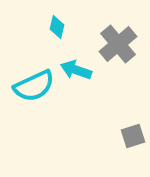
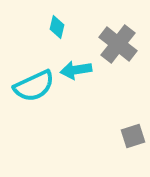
gray cross: rotated 12 degrees counterclockwise
cyan arrow: rotated 28 degrees counterclockwise
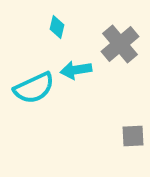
gray cross: moved 2 px right; rotated 12 degrees clockwise
cyan semicircle: moved 2 px down
gray square: rotated 15 degrees clockwise
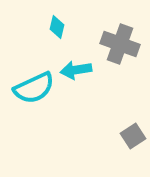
gray cross: rotated 30 degrees counterclockwise
gray square: rotated 30 degrees counterclockwise
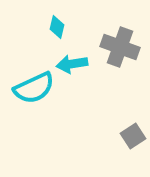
gray cross: moved 3 px down
cyan arrow: moved 4 px left, 6 px up
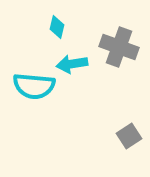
gray cross: moved 1 px left
cyan semicircle: moved 2 px up; rotated 30 degrees clockwise
gray square: moved 4 px left
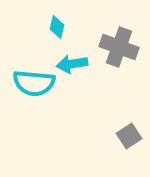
cyan semicircle: moved 3 px up
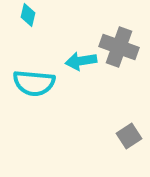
cyan diamond: moved 29 px left, 12 px up
cyan arrow: moved 9 px right, 3 px up
